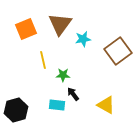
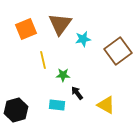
black arrow: moved 4 px right, 1 px up
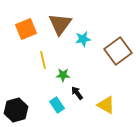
cyan rectangle: rotated 49 degrees clockwise
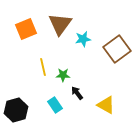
brown square: moved 1 px left, 2 px up
yellow line: moved 7 px down
cyan rectangle: moved 2 px left
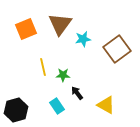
cyan rectangle: moved 2 px right, 1 px down
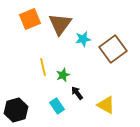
orange square: moved 4 px right, 10 px up
brown square: moved 4 px left
green star: rotated 24 degrees counterclockwise
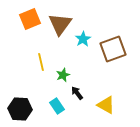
cyan star: rotated 21 degrees counterclockwise
brown square: rotated 16 degrees clockwise
yellow line: moved 2 px left, 5 px up
black hexagon: moved 4 px right, 1 px up; rotated 20 degrees clockwise
